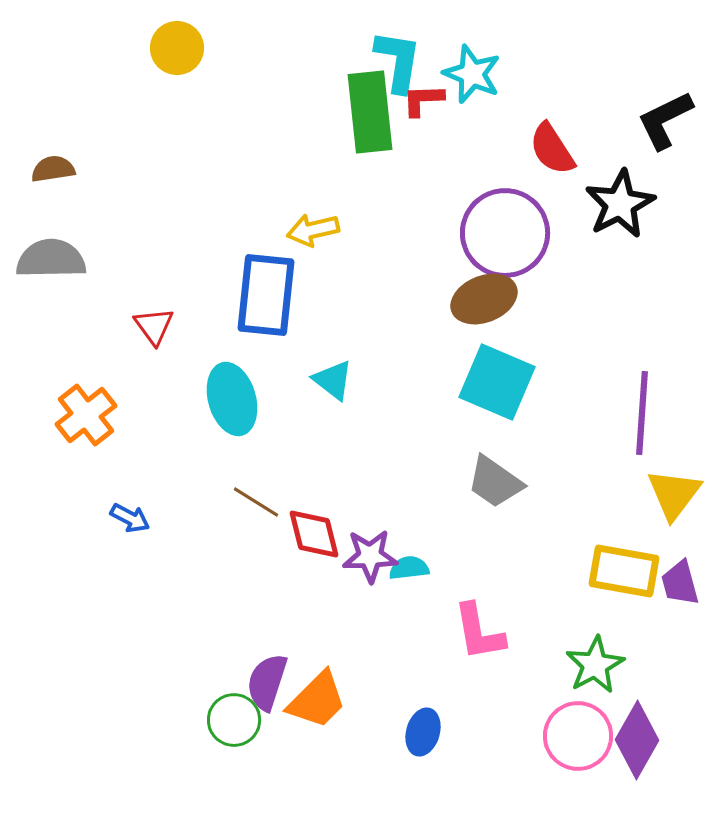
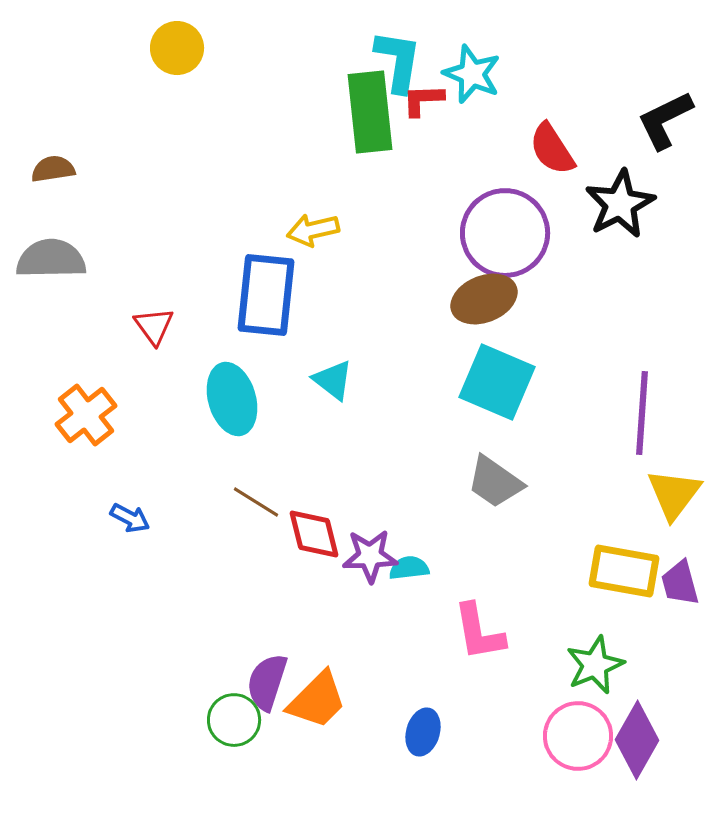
green star: rotated 6 degrees clockwise
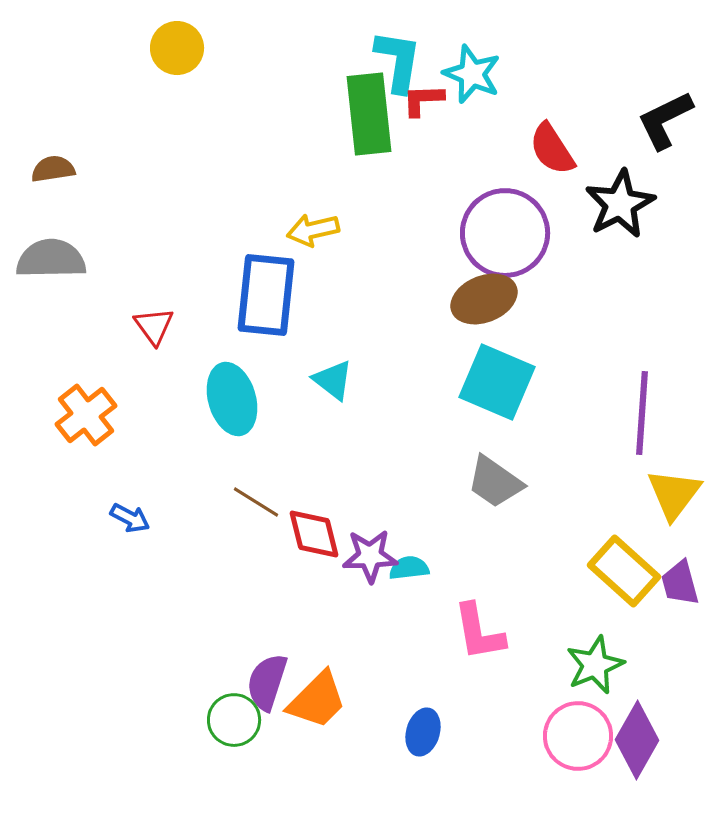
green rectangle: moved 1 px left, 2 px down
yellow rectangle: rotated 32 degrees clockwise
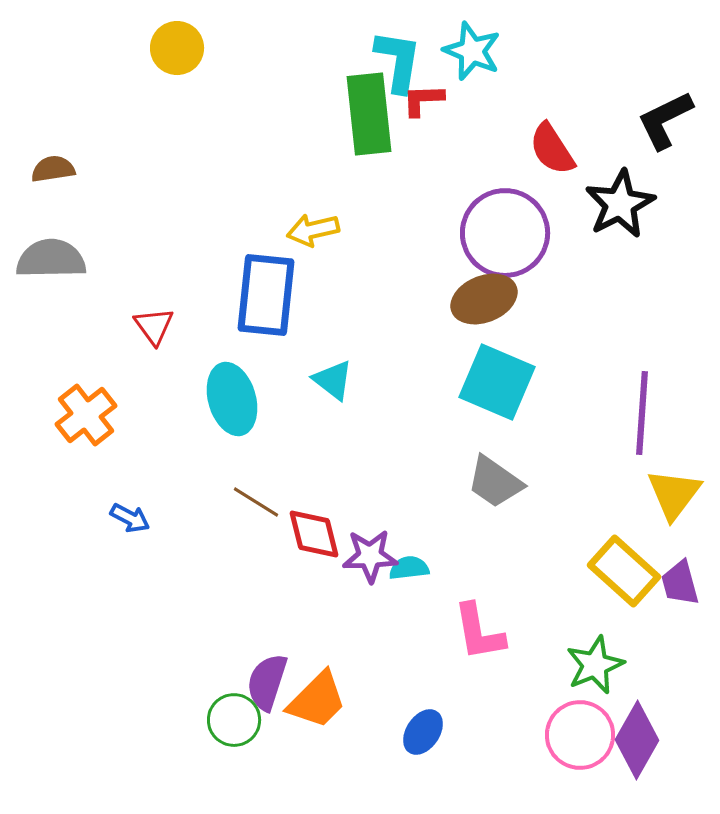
cyan star: moved 23 px up
blue ellipse: rotated 18 degrees clockwise
pink circle: moved 2 px right, 1 px up
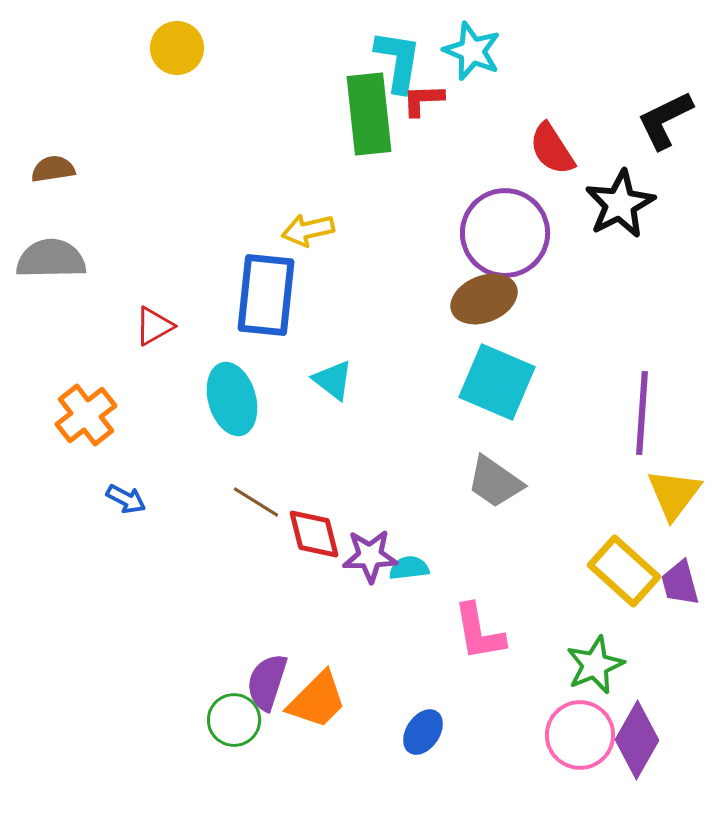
yellow arrow: moved 5 px left
red triangle: rotated 36 degrees clockwise
blue arrow: moved 4 px left, 19 px up
